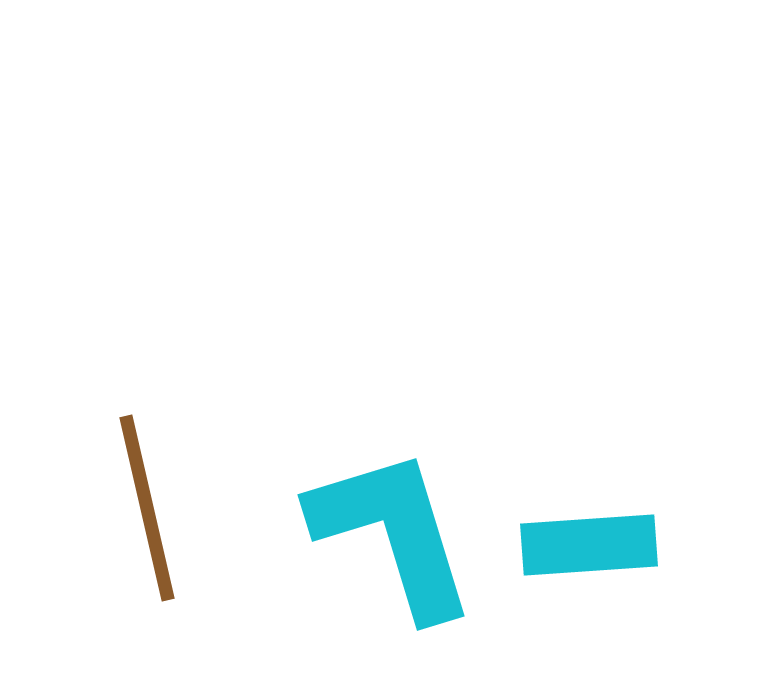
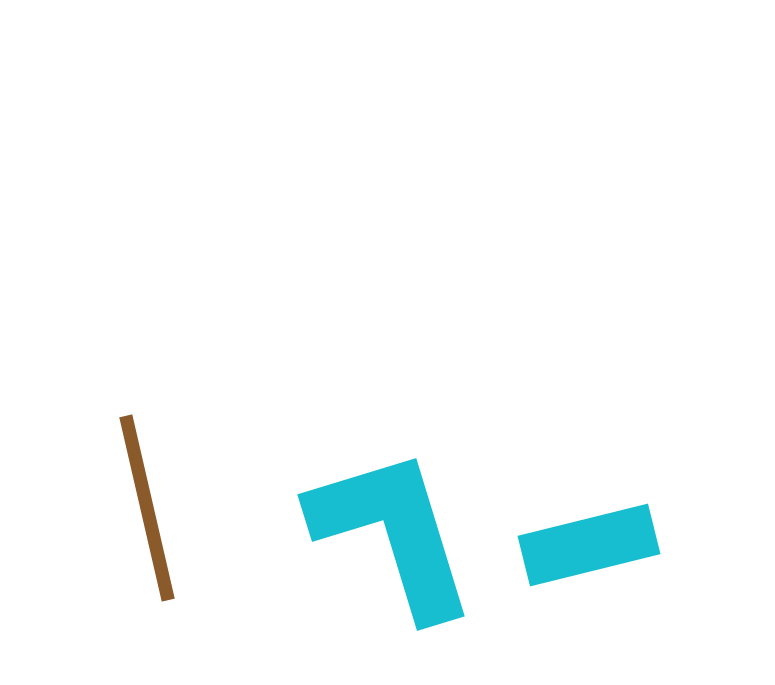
cyan rectangle: rotated 10 degrees counterclockwise
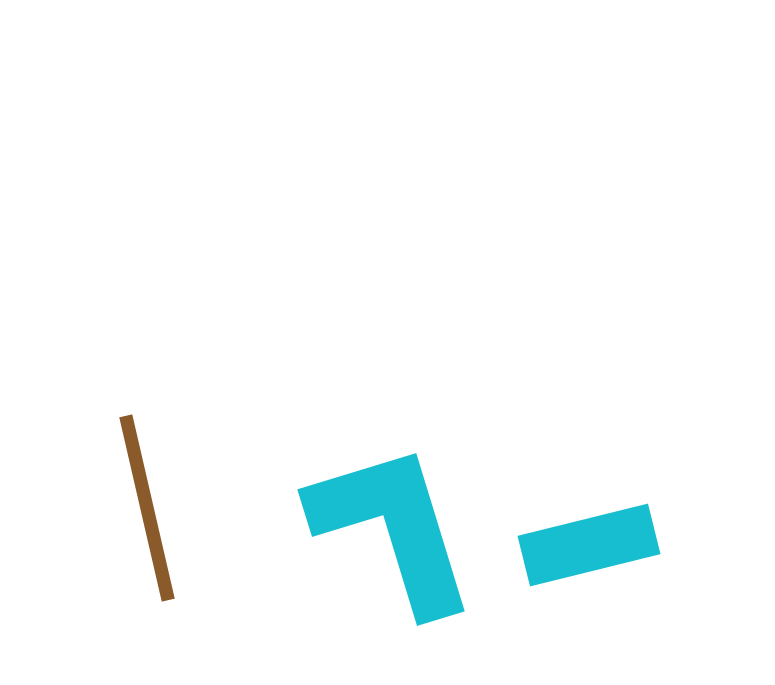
cyan L-shape: moved 5 px up
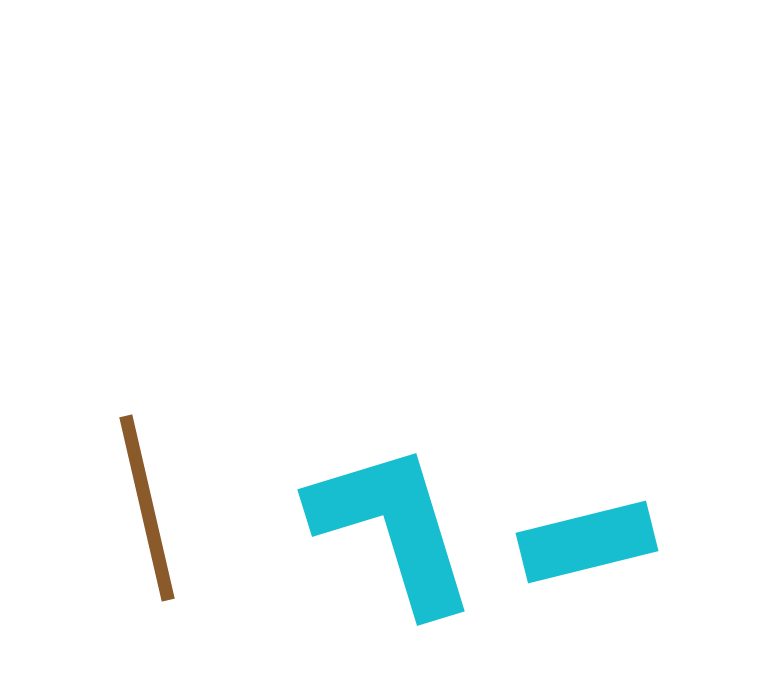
cyan rectangle: moved 2 px left, 3 px up
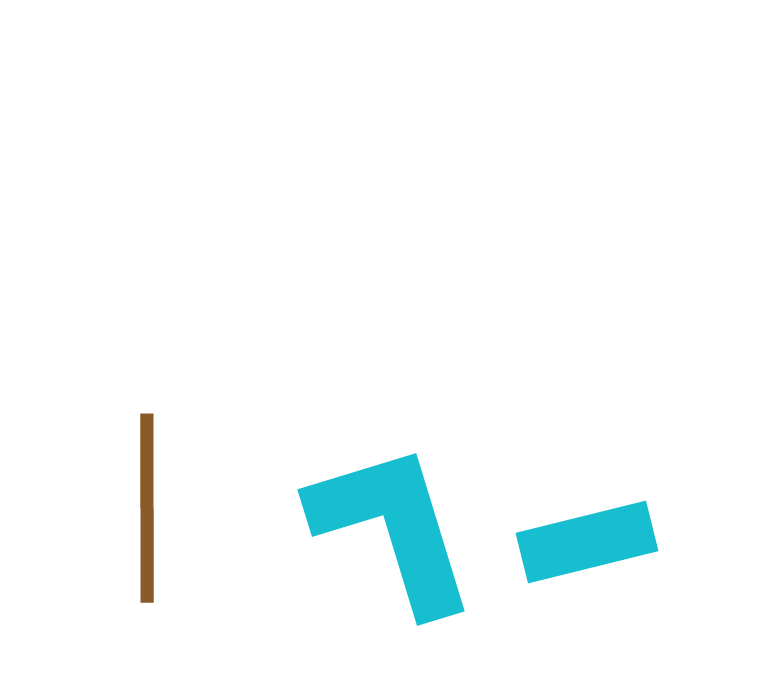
brown line: rotated 13 degrees clockwise
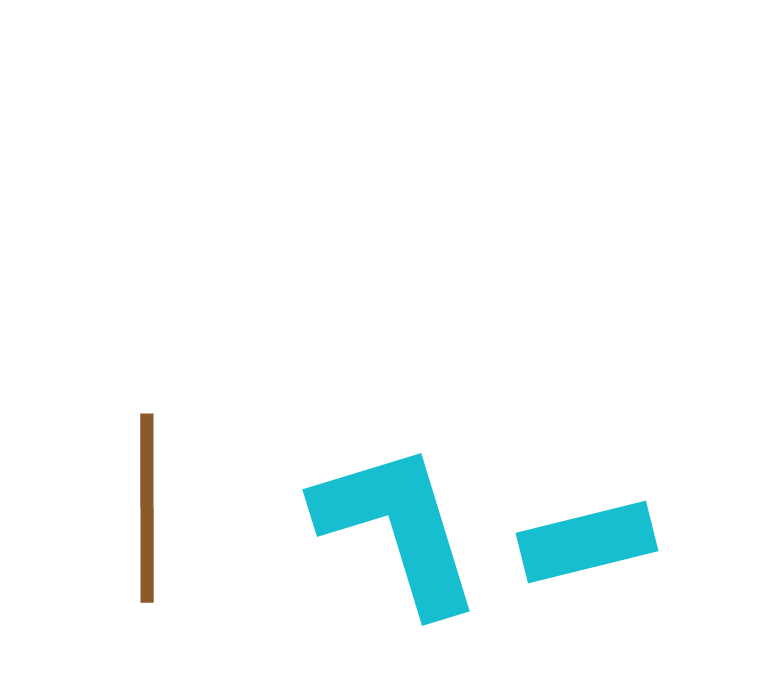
cyan L-shape: moved 5 px right
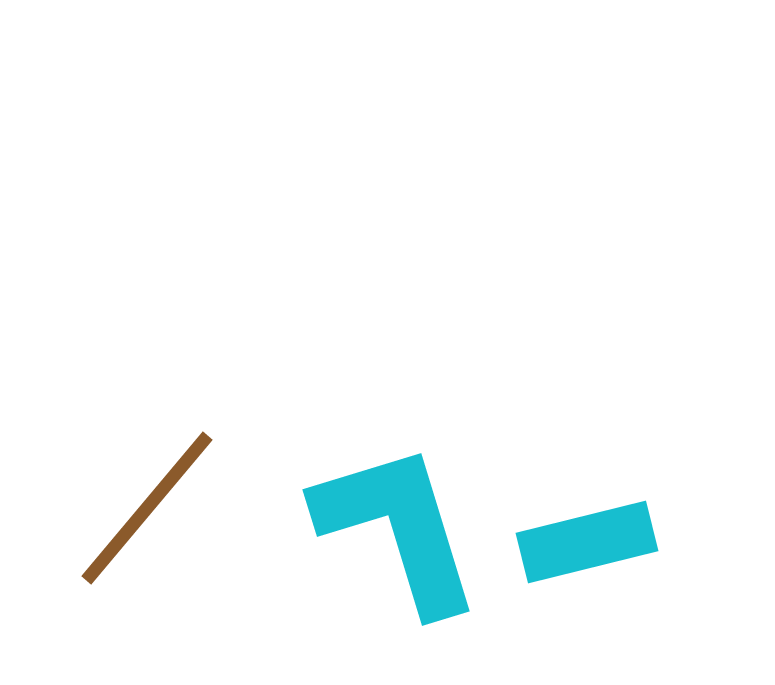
brown line: rotated 40 degrees clockwise
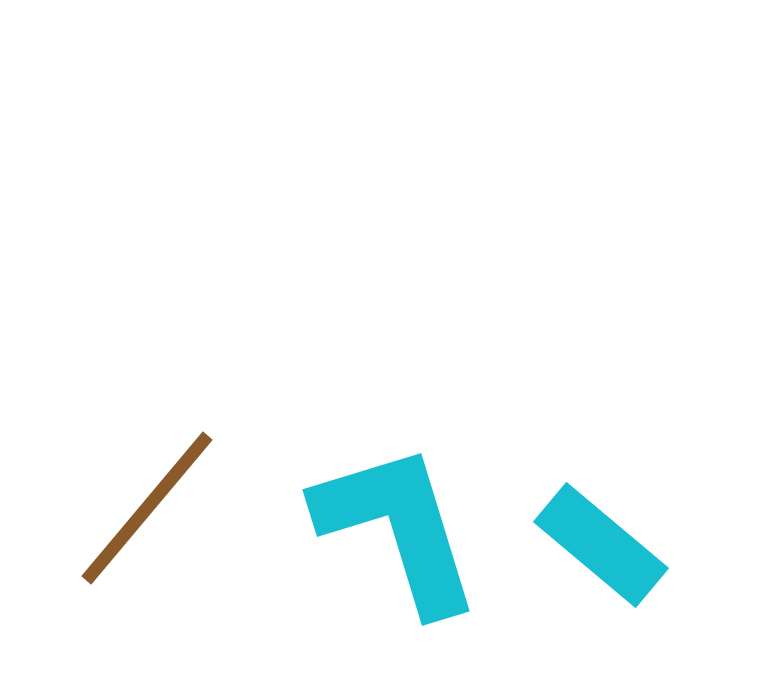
cyan rectangle: moved 14 px right, 3 px down; rotated 54 degrees clockwise
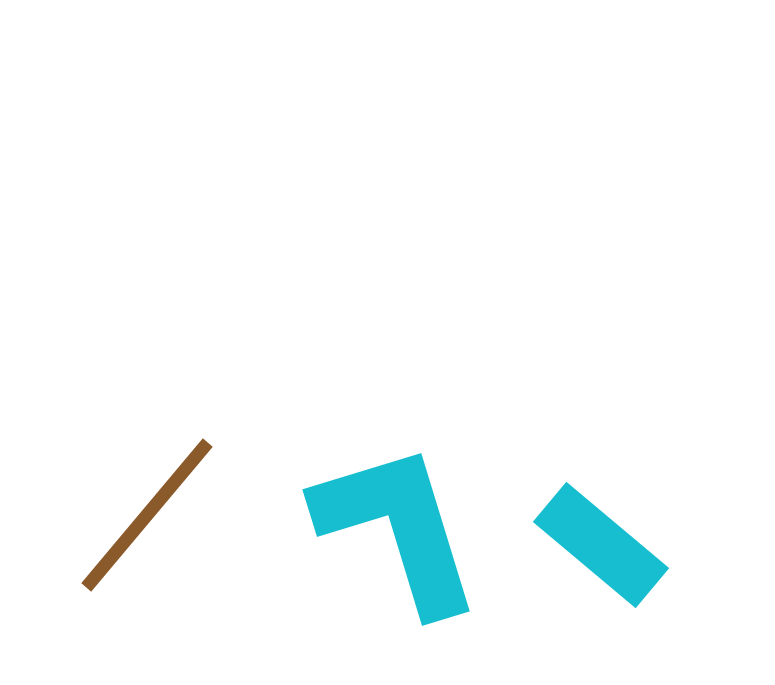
brown line: moved 7 px down
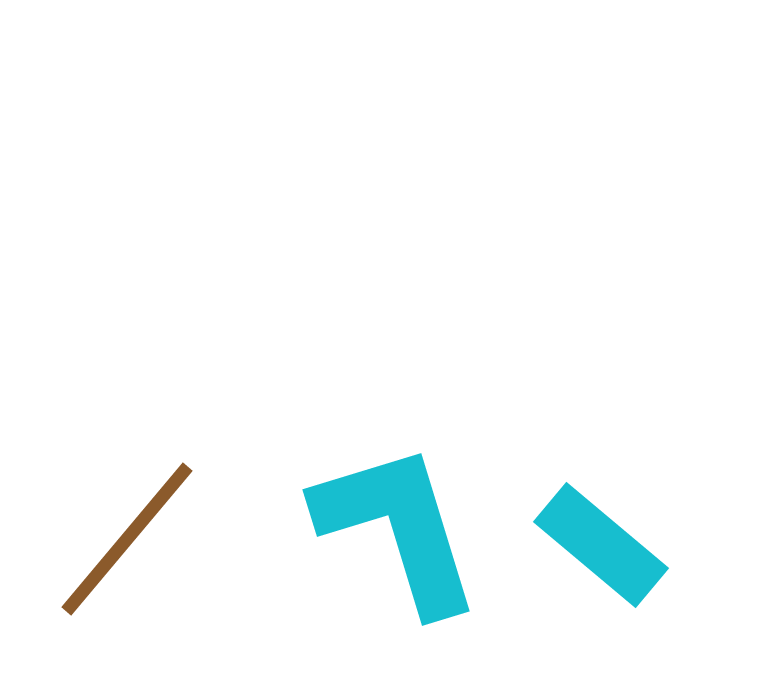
brown line: moved 20 px left, 24 px down
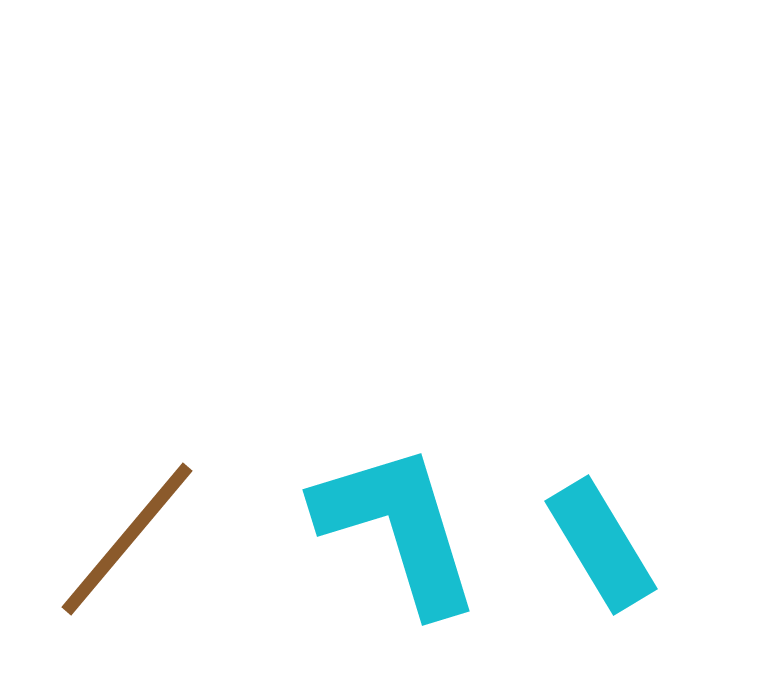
cyan rectangle: rotated 19 degrees clockwise
